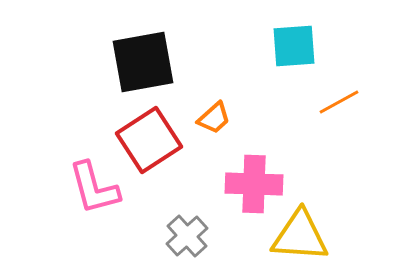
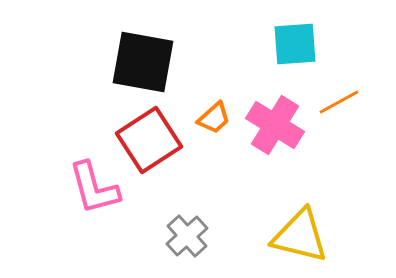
cyan square: moved 1 px right, 2 px up
black square: rotated 20 degrees clockwise
pink cross: moved 21 px right, 59 px up; rotated 30 degrees clockwise
yellow triangle: rotated 10 degrees clockwise
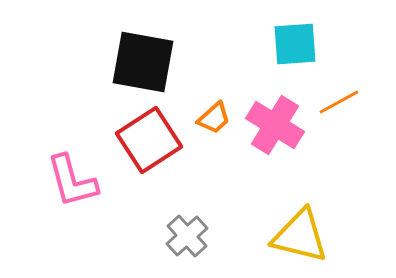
pink L-shape: moved 22 px left, 7 px up
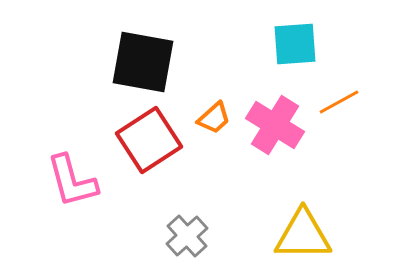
yellow triangle: moved 3 px right, 1 px up; rotated 14 degrees counterclockwise
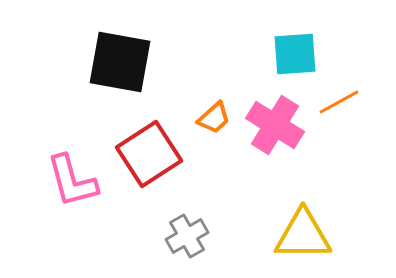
cyan square: moved 10 px down
black square: moved 23 px left
red square: moved 14 px down
gray cross: rotated 12 degrees clockwise
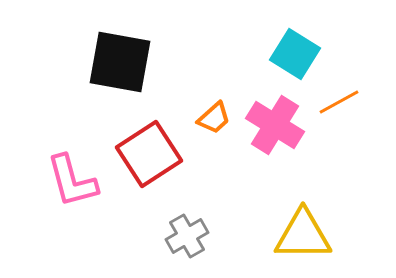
cyan square: rotated 36 degrees clockwise
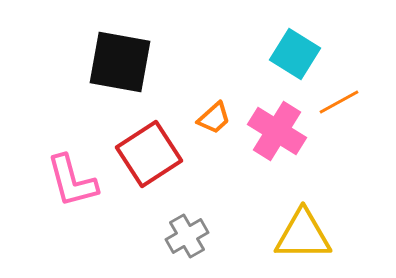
pink cross: moved 2 px right, 6 px down
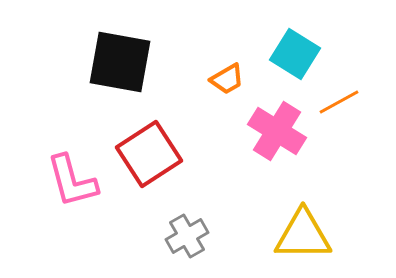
orange trapezoid: moved 13 px right, 39 px up; rotated 12 degrees clockwise
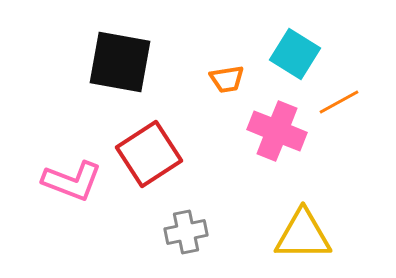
orange trapezoid: rotated 21 degrees clockwise
pink cross: rotated 10 degrees counterclockwise
pink L-shape: rotated 54 degrees counterclockwise
gray cross: moved 1 px left, 4 px up; rotated 18 degrees clockwise
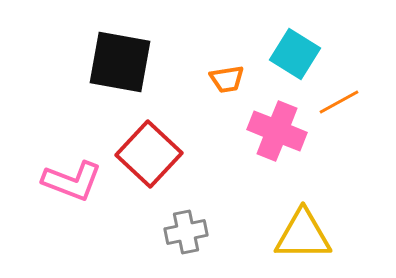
red square: rotated 14 degrees counterclockwise
